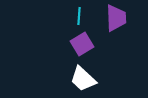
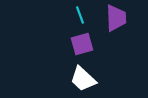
cyan line: moved 1 px right, 1 px up; rotated 24 degrees counterclockwise
purple square: rotated 15 degrees clockwise
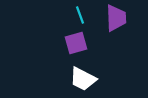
purple square: moved 6 px left, 1 px up
white trapezoid: rotated 16 degrees counterclockwise
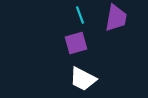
purple trapezoid: rotated 12 degrees clockwise
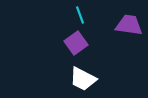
purple trapezoid: moved 13 px right, 7 px down; rotated 92 degrees counterclockwise
purple square: rotated 20 degrees counterclockwise
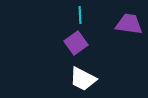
cyan line: rotated 18 degrees clockwise
purple trapezoid: moved 1 px up
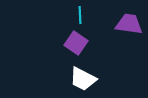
purple square: rotated 20 degrees counterclockwise
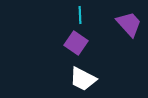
purple trapezoid: rotated 40 degrees clockwise
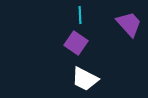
white trapezoid: moved 2 px right
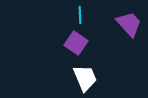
white trapezoid: moved 1 px up; rotated 140 degrees counterclockwise
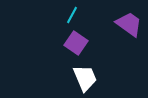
cyan line: moved 8 px left; rotated 30 degrees clockwise
purple trapezoid: rotated 12 degrees counterclockwise
